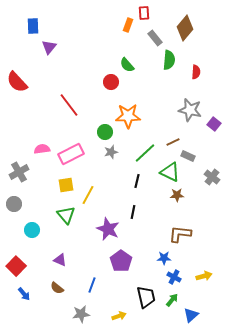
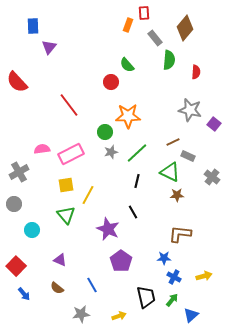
green line at (145, 153): moved 8 px left
black line at (133, 212): rotated 40 degrees counterclockwise
blue line at (92, 285): rotated 49 degrees counterclockwise
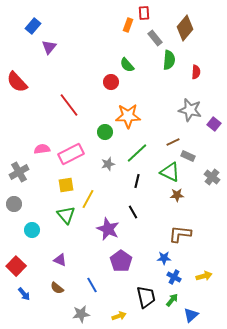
blue rectangle at (33, 26): rotated 42 degrees clockwise
gray star at (111, 152): moved 3 px left, 12 px down
yellow line at (88, 195): moved 4 px down
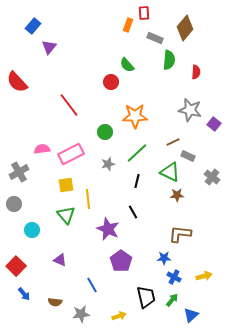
gray rectangle at (155, 38): rotated 28 degrees counterclockwise
orange star at (128, 116): moved 7 px right
yellow line at (88, 199): rotated 36 degrees counterclockwise
brown semicircle at (57, 288): moved 2 px left, 14 px down; rotated 32 degrees counterclockwise
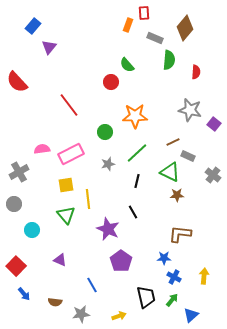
gray cross at (212, 177): moved 1 px right, 2 px up
yellow arrow at (204, 276): rotated 70 degrees counterclockwise
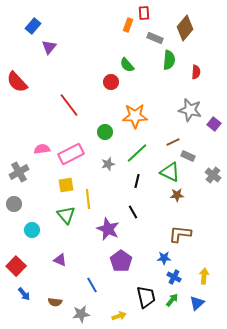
blue triangle at (191, 315): moved 6 px right, 12 px up
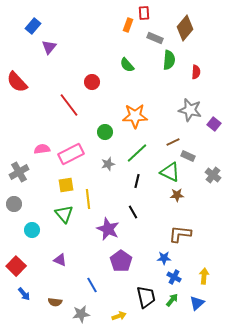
red circle at (111, 82): moved 19 px left
green triangle at (66, 215): moved 2 px left, 1 px up
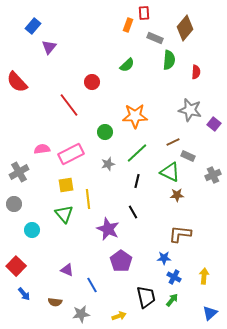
green semicircle at (127, 65): rotated 91 degrees counterclockwise
gray cross at (213, 175): rotated 28 degrees clockwise
purple triangle at (60, 260): moved 7 px right, 10 px down
blue triangle at (197, 303): moved 13 px right, 10 px down
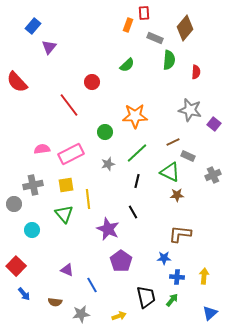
gray cross at (19, 172): moved 14 px right, 13 px down; rotated 18 degrees clockwise
blue cross at (174, 277): moved 3 px right; rotated 24 degrees counterclockwise
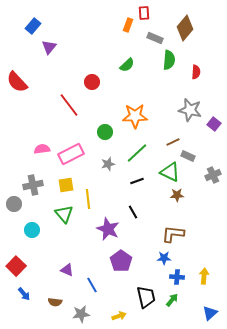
black line at (137, 181): rotated 56 degrees clockwise
brown L-shape at (180, 234): moved 7 px left
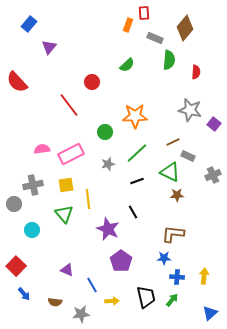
blue rectangle at (33, 26): moved 4 px left, 2 px up
yellow arrow at (119, 316): moved 7 px left, 15 px up; rotated 16 degrees clockwise
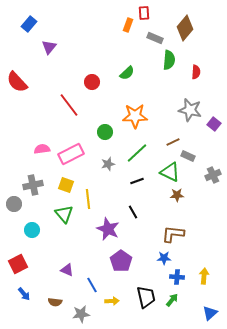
green semicircle at (127, 65): moved 8 px down
yellow square at (66, 185): rotated 28 degrees clockwise
red square at (16, 266): moved 2 px right, 2 px up; rotated 18 degrees clockwise
